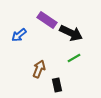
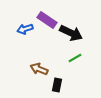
blue arrow: moved 6 px right, 6 px up; rotated 21 degrees clockwise
green line: moved 1 px right
brown arrow: rotated 90 degrees counterclockwise
black rectangle: rotated 24 degrees clockwise
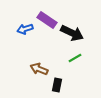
black arrow: moved 1 px right
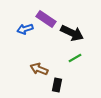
purple rectangle: moved 1 px left, 1 px up
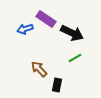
brown arrow: rotated 24 degrees clockwise
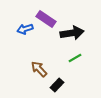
black arrow: rotated 35 degrees counterclockwise
black rectangle: rotated 32 degrees clockwise
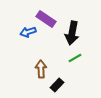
blue arrow: moved 3 px right, 3 px down
black arrow: rotated 110 degrees clockwise
brown arrow: moved 2 px right; rotated 42 degrees clockwise
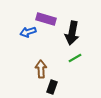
purple rectangle: rotated 18 degrees counterclockwise
black rectangle: moved 5 px left, 2 px down; rotated 24 degrees counterclockwise
